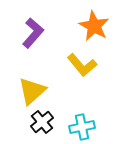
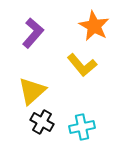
black cross: rotated 20 degrees counterclockwise
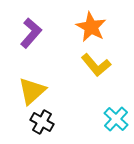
orange star: moved 3 px left, 1 px down
purple L-shape: moved 2 px left
yellow L-shape: moved 14 px right
cyan cross: moved 34 px right, 8 px up; rotated 35 degrees counterclockwise
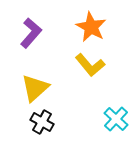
yellow L-shape: moved 6 px left
yellow triangle: moved 3 px right, 3 px up
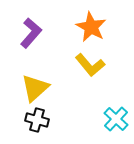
black cross: moved 5 px left, 2 px up; rotated 15 degrees counterclockwise
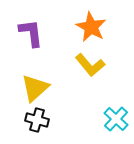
purple L-shape: rotated 48 degrees counterclockwise
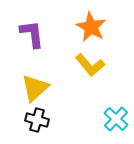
purple L-shape: moved 1 px right, 1 px down
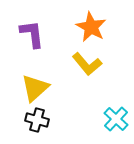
yellow L-shape: moved 3 px left, 1 px up
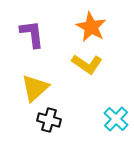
yellow L-shape: rotated 16 degrees counterclockwise
black cross: moved 12 px right
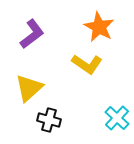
orange star: moved 8 px right
purple L-shape: rotated 60 degrees clockwise
yellow triangle: moved 6 px left
cyan cross: moved 1 px right, 1 px up
